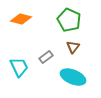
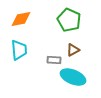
orange diamond: rotated 25 degrees counterclockwise
brown triangle: moved 3 px down; rotated 24 degrees clockwise
gray rectangle: moved 8 px right, 3 px down; rotated 40 degrees clockwise
cyan trapezoid: moved 17 px up; rotated 20 degrees clockwise
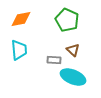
green pentagon: moved 2 px left
brown triangle: rotated 48 degrees counterclockwise
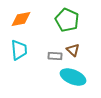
gray rectangle: moved 1 px right, 4 px up
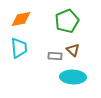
green pentagon: moved 1 px down; rotated 25 degrees clockwise
cyan trapezoid: moved 2 px up
cyan ellipse: rotated 20 degrees counterclockwise
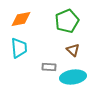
gray rectangle: moved 6 px left, 11 px down
cyan ellipse: rotated 10 degrees counterclockwise
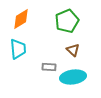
orange diamond: rotated 20 degrees counterclockwise
cyan trapezoid: moved 1 px left, 1 px down
